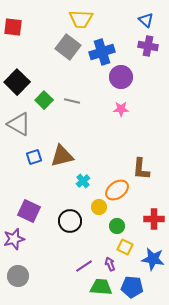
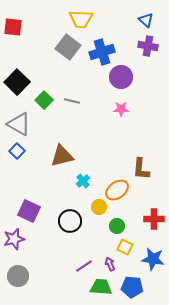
blue square: moved 17 px left, 6 px up; rotated 28 degrees counterclockwise
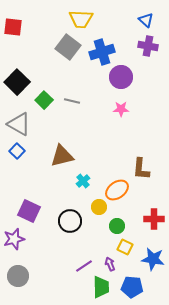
green trapezoid: rotated 85 degrees clockwise
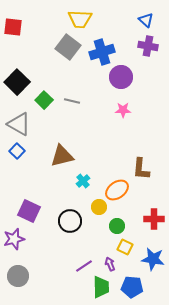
yellow trapezoid: moved 1 px left
pink star: moved 2 px right, 1 px down
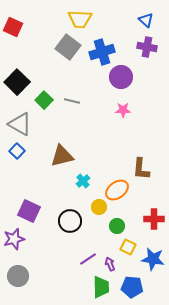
red square: rotated 18 degrees clockwise
purple cross: moved 1 px left, 1 px down
gray triangle: moved 1 px right
yellow square: moved 3 px right
purple line: moved 4 px right, 7 px up
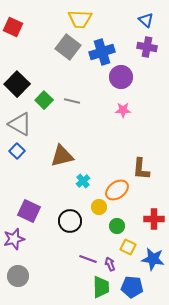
black square: moved 2 px down
purple line: rotated 54 degrees clockwise
